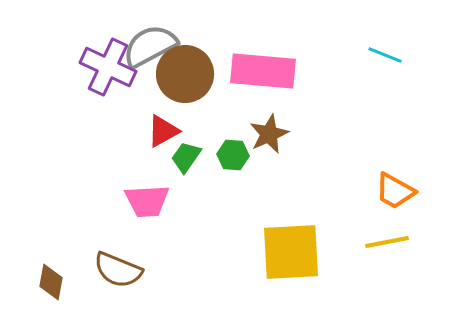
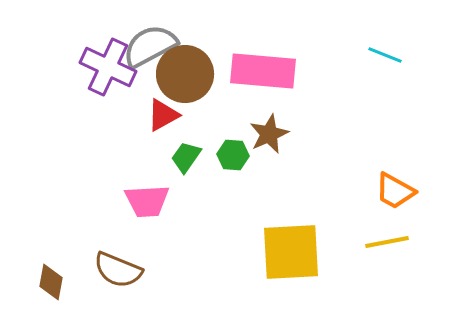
red triangle: moved 16 px up
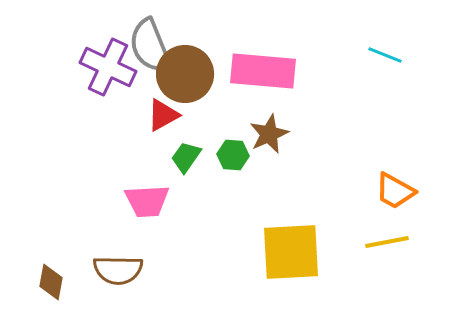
gray semicircle: rotated 84 degrees counterclockwise
brown semicircle: rotated 21 degrees counterclockwise
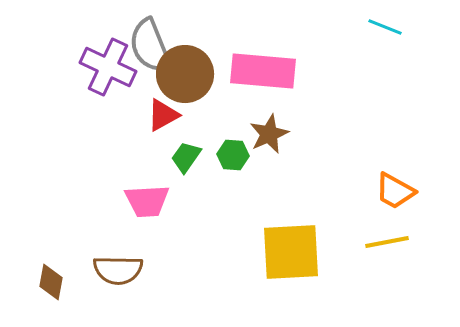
cyan line: moved 28 px up
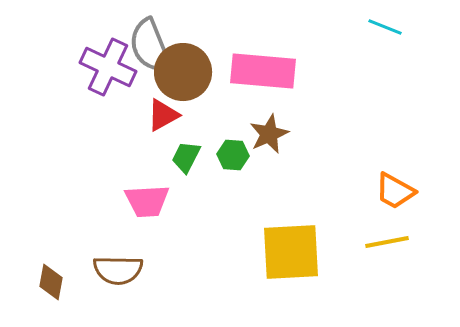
brown circle: moved 2 px left, 2 px up
green trapezoid: rotated 8 degrees counterclockwise
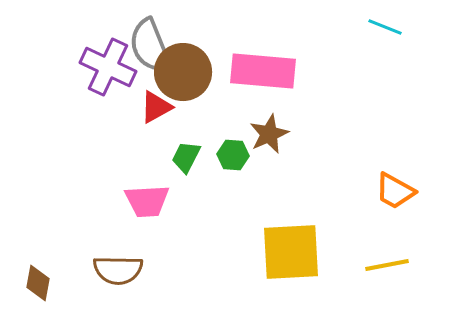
red triangle: moved 7 px left, 8 px up
yellow line: moved 23 px down
brown diamond: moved 13 px left, 1 px down
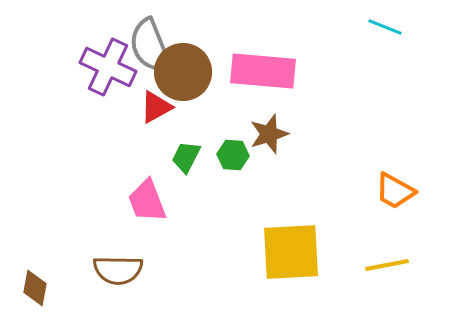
brown star: rotated 6 degrees clockwise
pink trapezoid: rotated 72 degrees clockwise
brown diamond: moved 3 px left, 5 px down
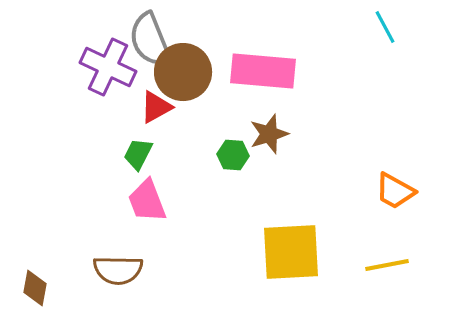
cyan line: rotated 40 degrees clockwise
gray semicircle: moved 6 px up
green trapezoid: moved 48 px left, 3 px up
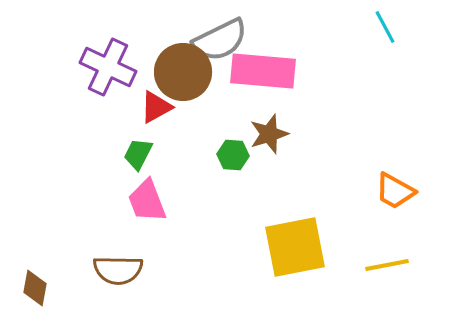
gray semicircle: moved 70 px right; rotated 94 degrees counterclockwise
yellow square: moved 4 px right, 5 px up; rotated 8 degrees counterclockwise
